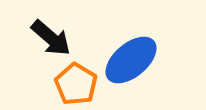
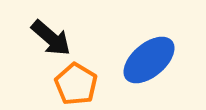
blue ellipse: moved 18 px right
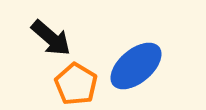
blue ellipse: moved 13 px left, 6 px down
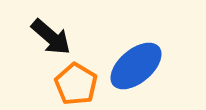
black arrow: moved 1 px up
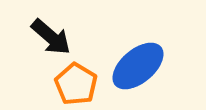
blue ellipse: moved 2 px right
